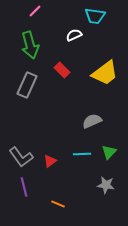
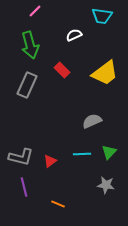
cyan trapezoid: moved 7 px right
gray L-shape: rotated 40 degrees counterclockwise
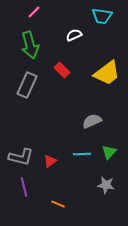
pink line: moved 1 px left, 1 px down
yellow trapezoid: moved 2 px right
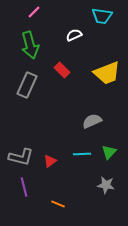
yellow trapezoid: rotated 16 degrees clockwise
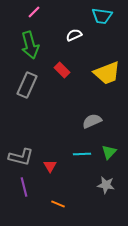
red triangle: moved 5 px down; rotated 24 degrees counterclockwise
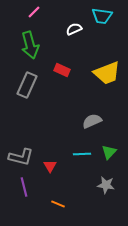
white semicircle: moved 6 px up
red rectangle: rotated 21 degrees counterclockwise
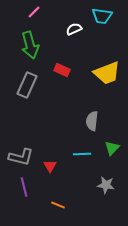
gray semicircle: rotated 60 degrees counterclockwise
green triangle: moved 3 px right, 4 px up
orange line: moved 1 px down
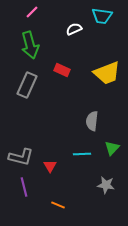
pink line: moved 2 px left
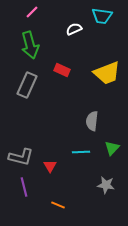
cyan line: moved 1 px left, 2 px up
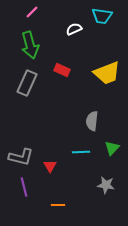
gray rectangle: moved 2 px up
orange line: rotated 24 degrees counterclockwise
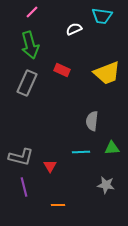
green triangle: rotated 42 degrees clockwise
